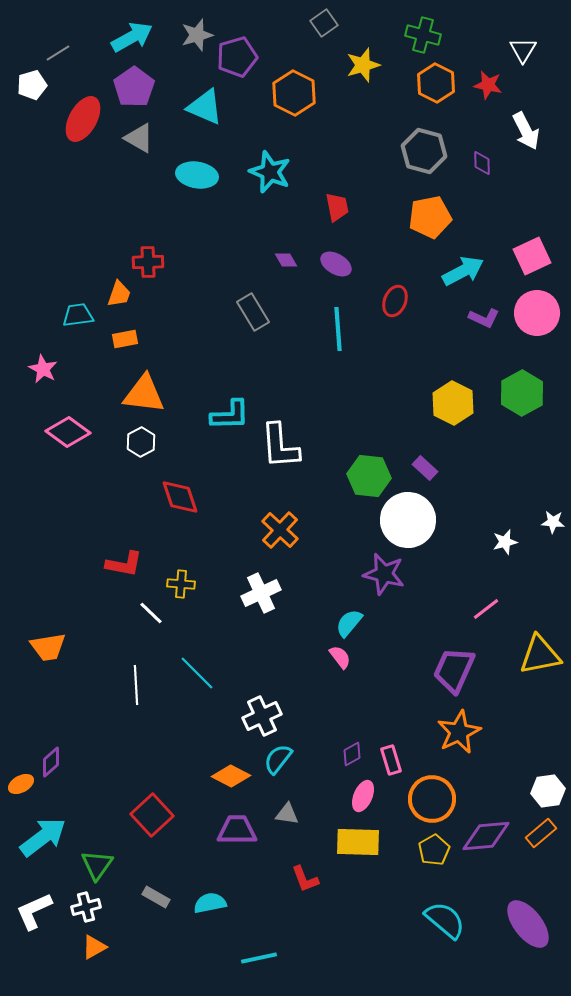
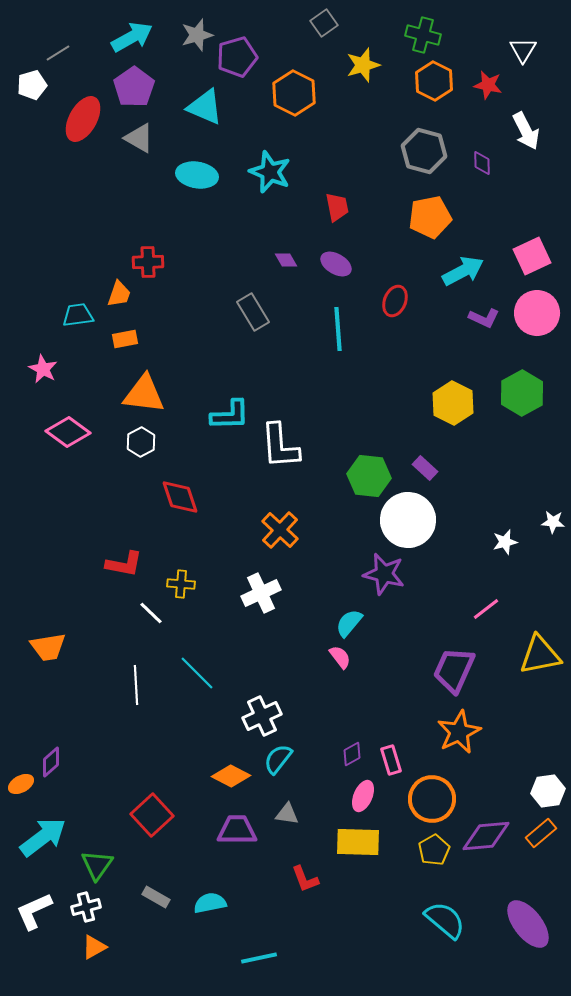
orange hexagon at (436, 83): moved 2 px left, 2 px up
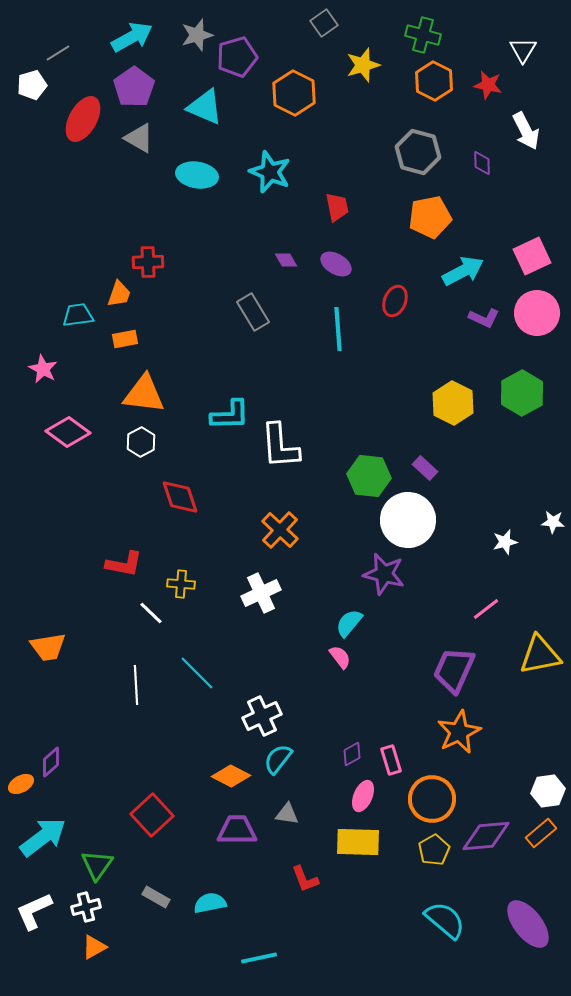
gray hexagon at (424, 151): moved 6 px left, 1 px down
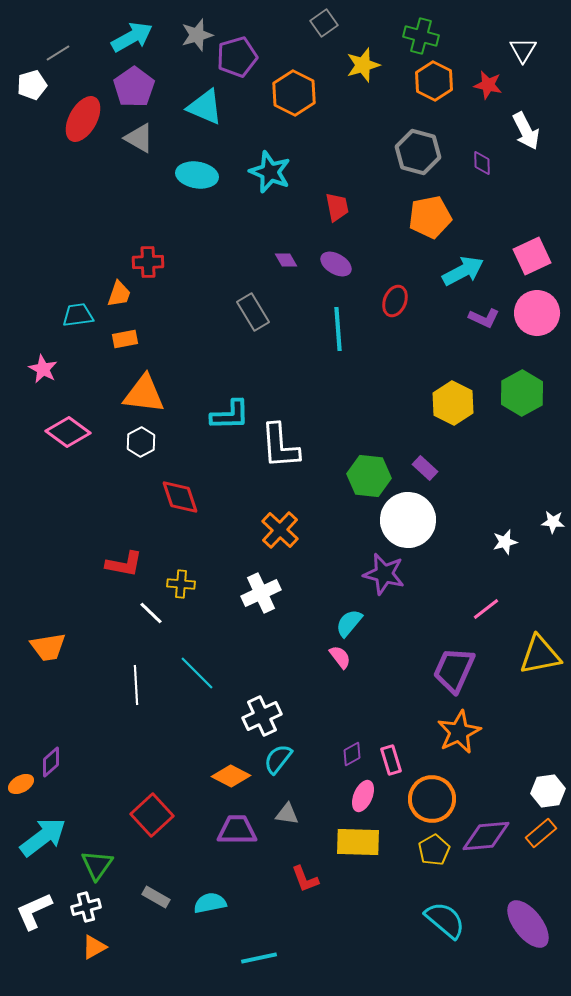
green cross at (423, 35): moved 2 px left, 1 px down
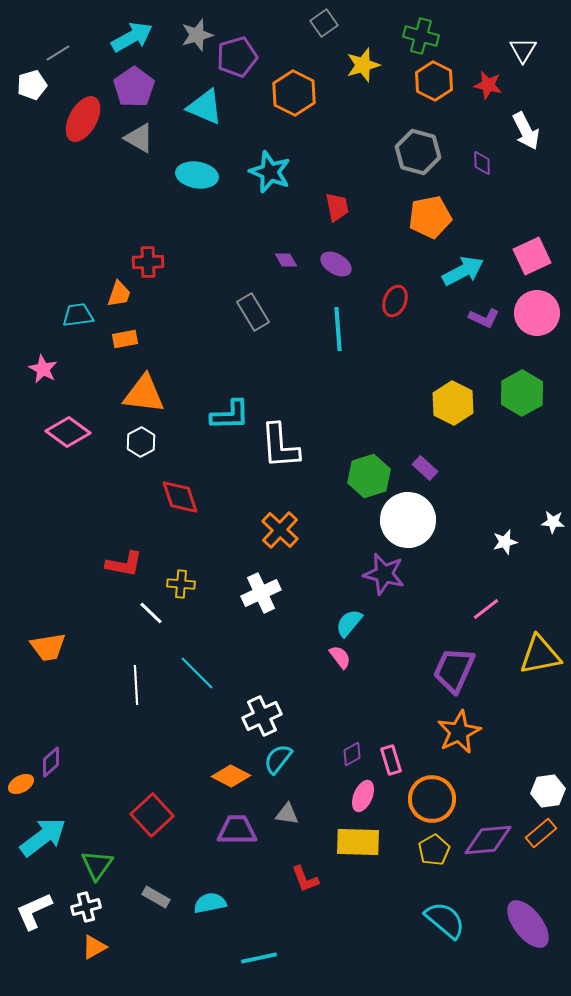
green hexagon at (369, 476): rotated 24 degrees counterclockwise
purple diamond at (486, 836): moved 2 px right, 4 px down
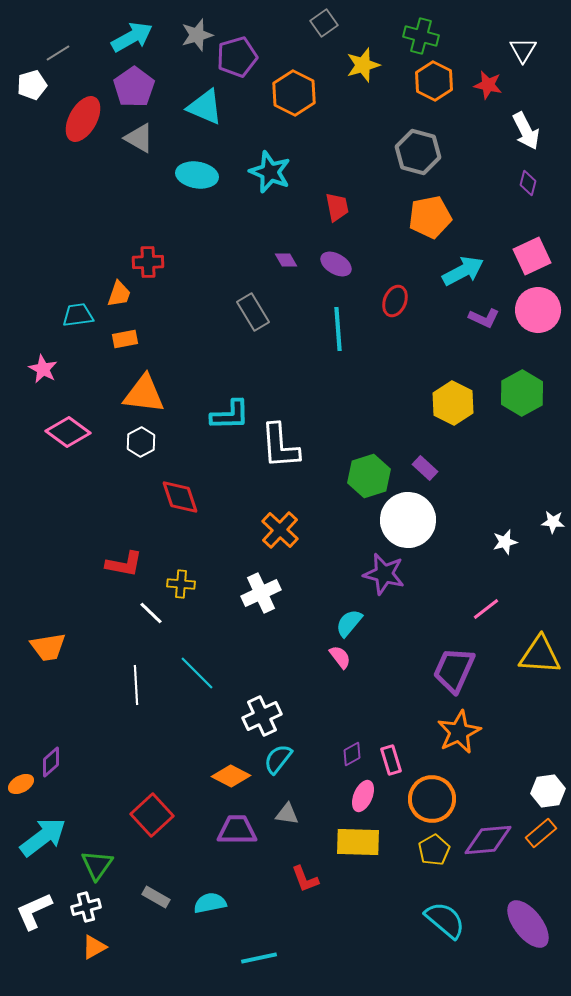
purple diamond at (482, 163): moved 46 px right, 20 px down; rotated 15 degrees clockwise
pink circle at (537, 313): moved 1 px right, 3 px up
yellow triangle at (540, 655): rotated 15 degrees clockwise
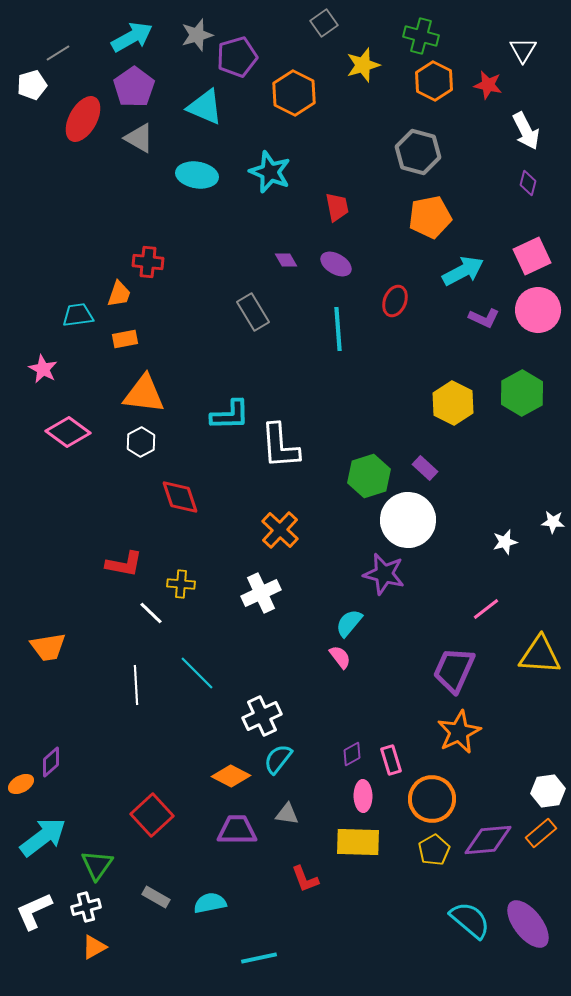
red cross at (148, 262): rotated 8 degrees clockwise
pink ellipse at (363, 796): rotated 24 degrees counterclockwise
cyan semicircle at (445, 920): moved 25 px right
